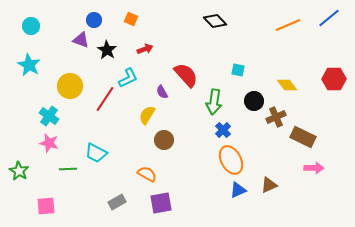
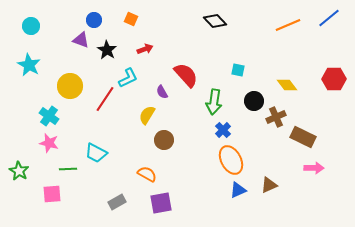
pink square: moved 6 px right, 12 px up
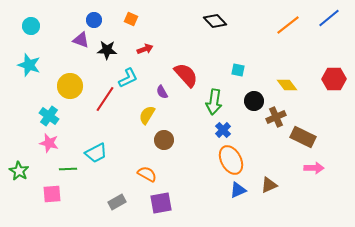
orange line: rotated 15 degrees counterclockwise
black star: rotated 30 degrees counterclockwise
cyan star: rotated 10 degrees counterclockwise
cyan trapezoid: rotated 55 degrees counterclockwise
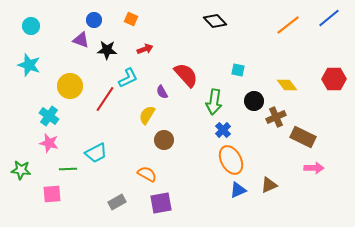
green star: moved 2 px right, 1 px up; rotated 24 degrees counterclockwise
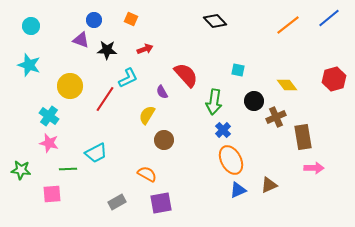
red hexagon: rotated 15 degrees counterclockwise
brown rectangle: rotated 55 degrees clockwise
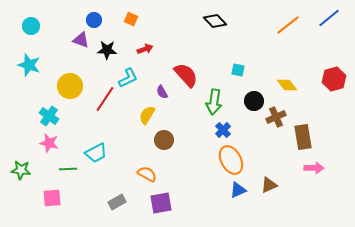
pink square: moved 4 px down
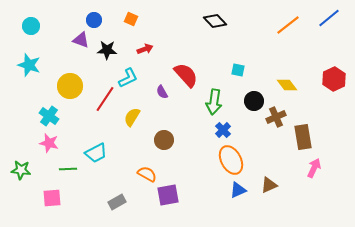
red hexagon: rotated 10 degrees counterclockwise
yellow semicircle: moved 15 px left, 2 px down
pink arrow: rotated 66 degrees counterclockwise
purple square: moved 7 px right, 8 px up
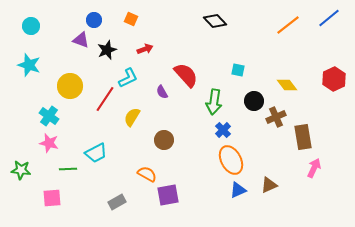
black star: rotated 24 degrees counterclockwise
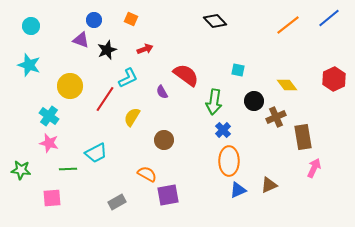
red semicircle: rotated 12 degrees counterclockwise
orange ellipse: moved 2 px left, 1 px down; rotated 28 degrees clockwise
